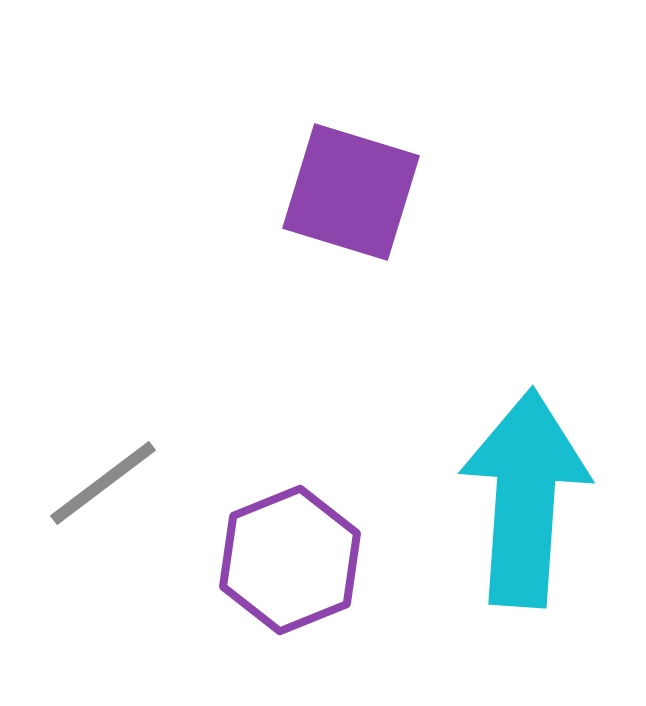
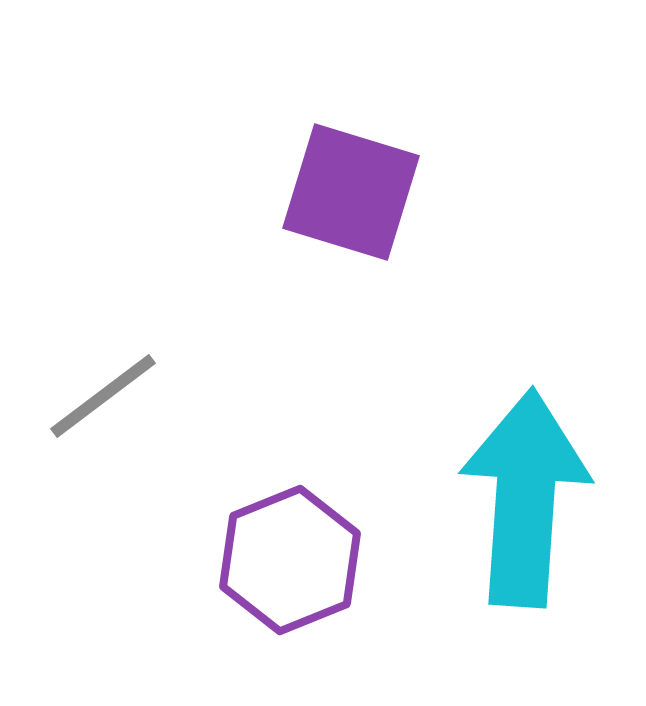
gray line: moved 87 px up
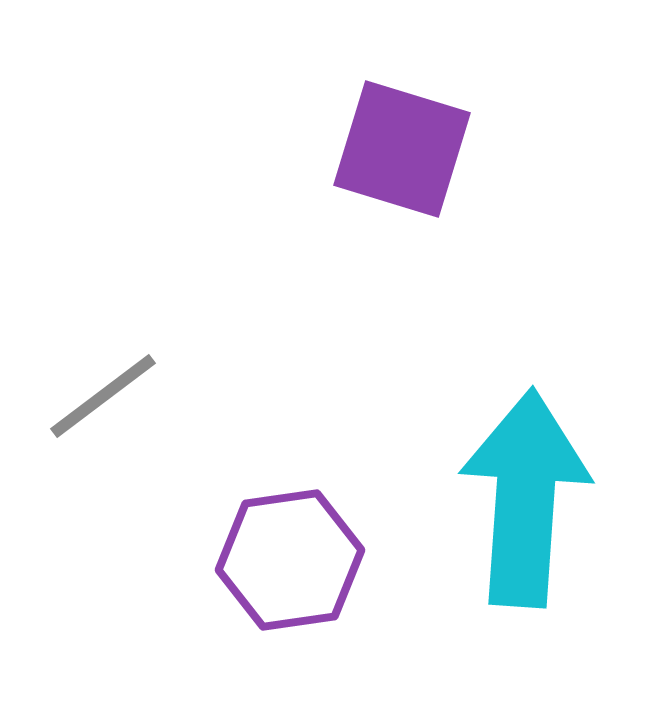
purple square: moved 51 px right, 43 px up
purple hexagon: rotated 14 degrees clockwise
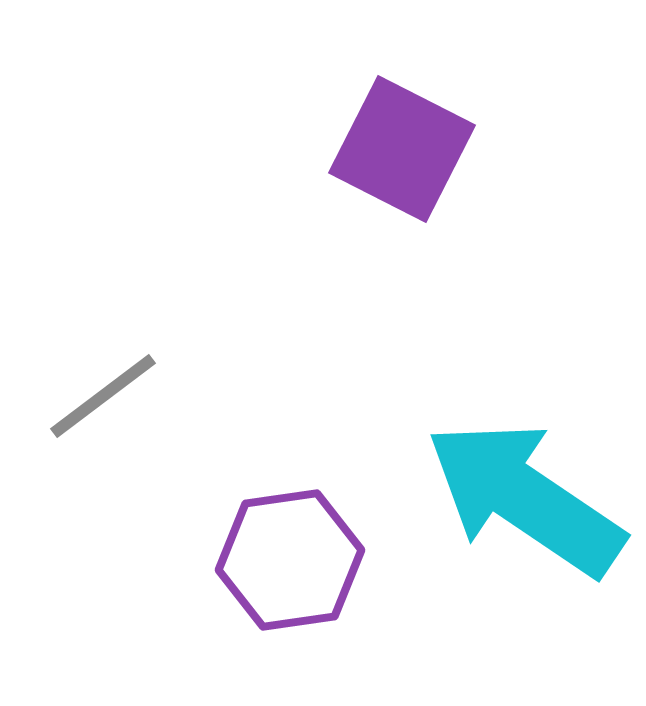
purple square: rotated 10 degrees clockwise
cyan arrow: rotated 60 degrees counterclockwise
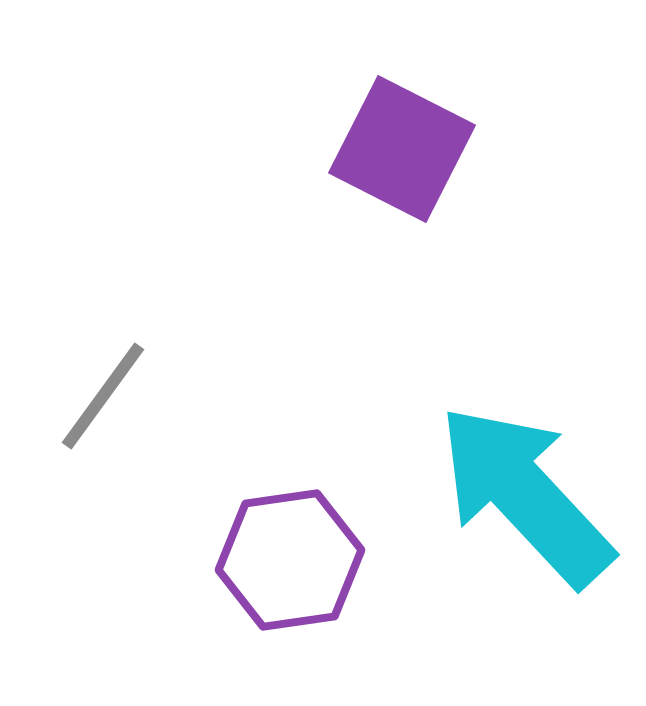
gray line: rotated 17 degrees counterclockwise
cyan arrow: moved 3 px up; rotated 13 degrees clockwise
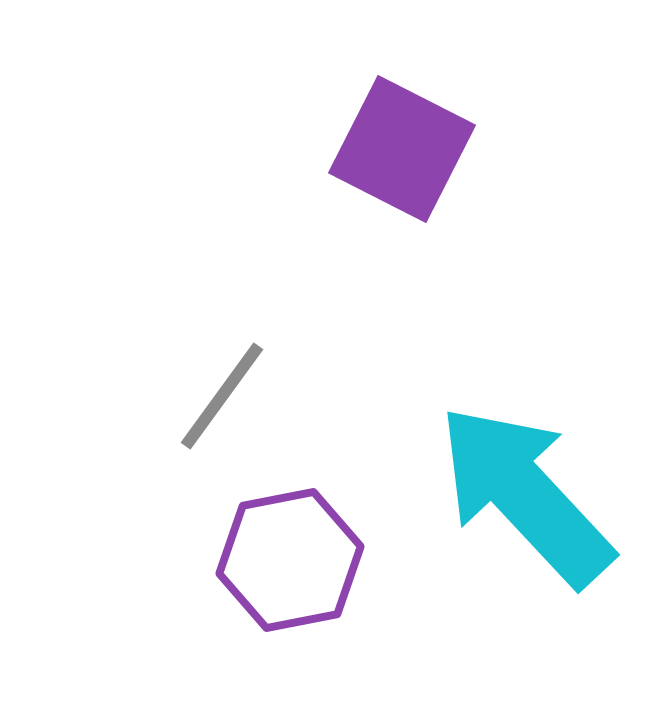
gray line: moved 119 px right
purple hexagon: rotated 3 degrees counterclockwise
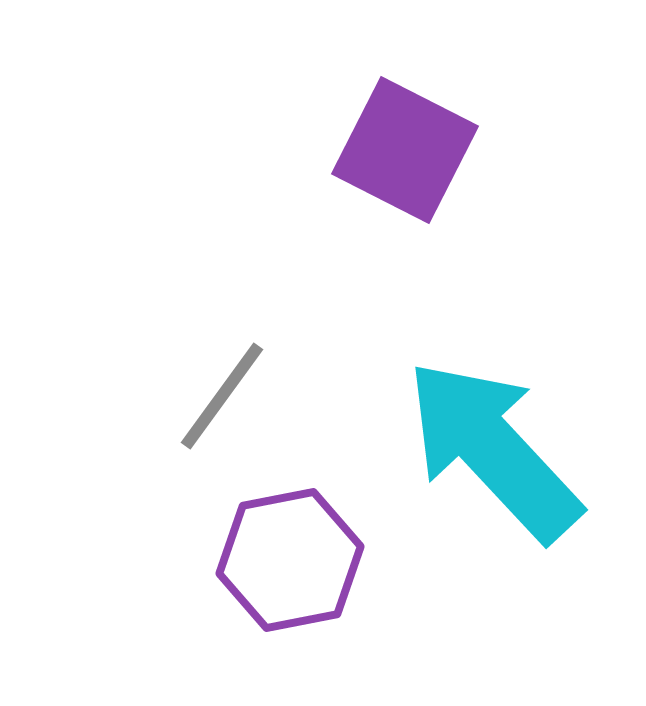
purple square: moved 3 px right, 1 px down
cyan arrow: moved 32 px left, 45 px up
